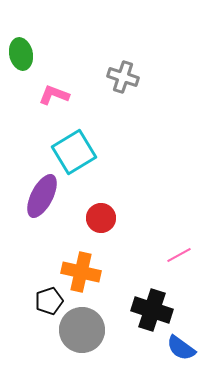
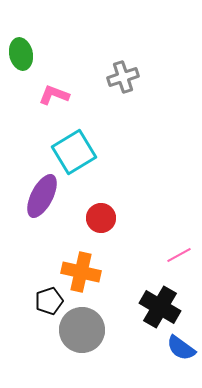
gray cross: rotated 36 degrees counterclockwise
black cross: moved 8 px right, 3 px up; rotated 12 degrees clockwise
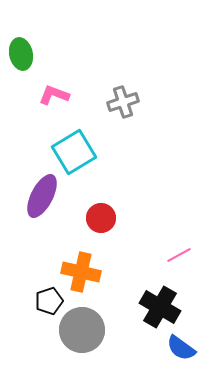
gray cross: moved 25 px down
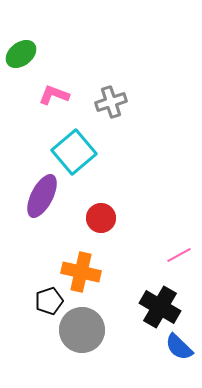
green ellipse: rotated 64 degrees clockwise
gray cross: moved 12 px left
cyan square: rotated 9 degrees counterclockwise
blue semicircle: moved 2 px left, 1 px up; rotated 8 degrees clockwise
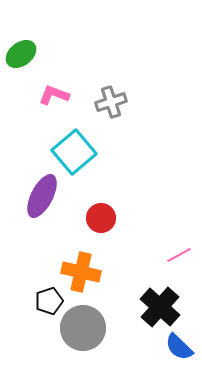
black cross: rotated 12 degrees clockwise
gray circle: moved 1 px right, 2 px up
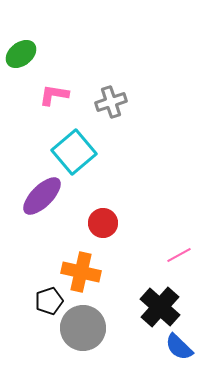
pink L-shape: rotated 12 degrees counterclockwise
purple ellipse: rotated 18 degrees clockwise
red circle: moved 2 px right, 5 px down
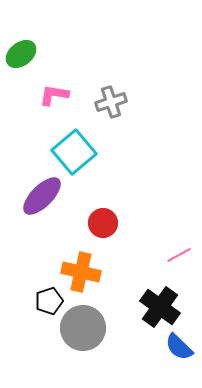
black cross: rotated 6 degrees counterclockwise
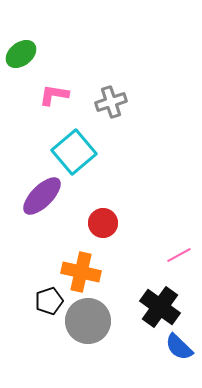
gray circle: moved 5 px right, 7 px up
